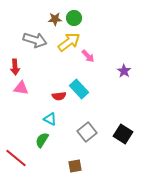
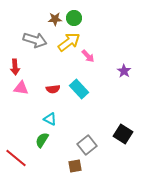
red semicircle: moved 6 px left, 7 px up
gray square: moved 13 px down
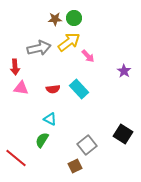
gray arrow: moved 4 px right, 8 px down; rotated 30 degrees counterclockwise
brown square: rotated 16 degrees counterclockwise
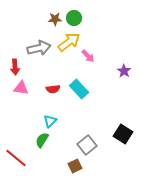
cyan triangle: moved 2 px down; rotated 48 degrees clockwise
